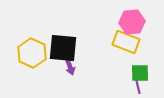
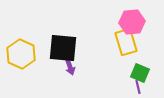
yellow rectangle: rotated 52 degrees clockwise
yellow hexagon: moved 11 px left, 1 px down
green square: rotated 24 degrees clockwise
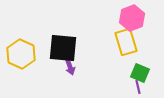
pink hexagon: moved 4 px up; rotated 15 degrees counterclockwise
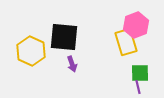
pink hexagon: moved 4 px right, 7 px down
black square: moved 1 px right, 11 px up
yellow hexagon: moved 10 px right, 3 px up
purple arrow: moved 2 px right, 3 px up
green square: rotated 24 degrees counterclockwise
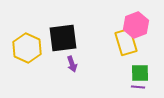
black square: moved 1 px left, 1 px down; rotated 12 degrees counterclockwise
yellow hexagon: moved 4 px left, 3 px up
purple line: rotated 72 degrees counterclockwise
